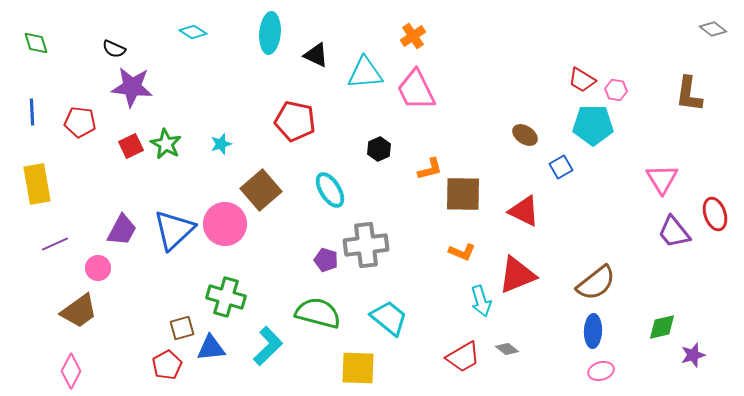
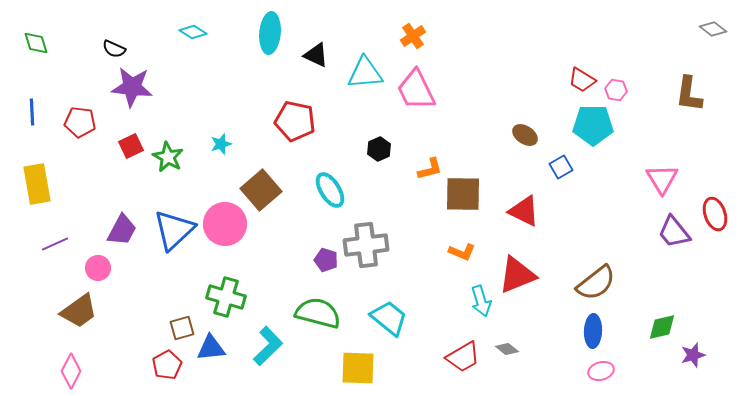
green star at (166, 144): moved 2 px right, 13 px down
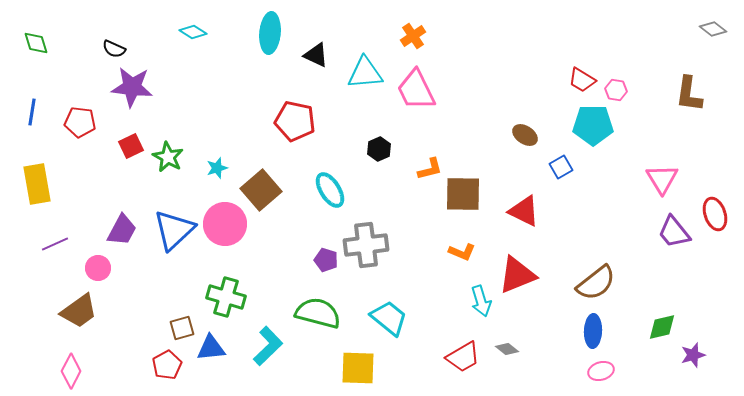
blue line at (32, 112): rotated 12 degrees clockwise
cyan star at (221, 144): moved 4 px left, 24 px down
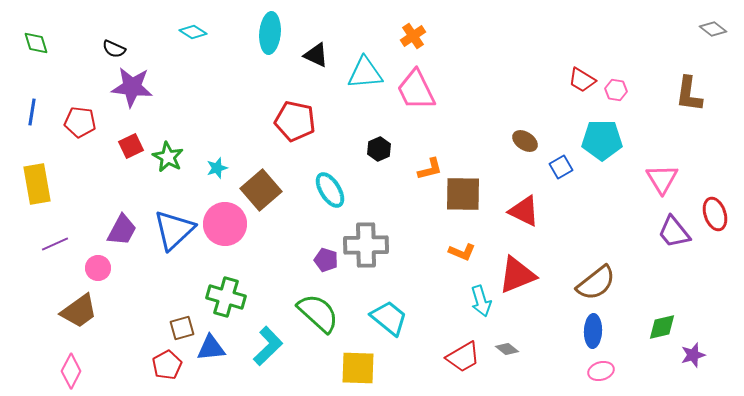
cyan pentagon at (593, 125): moved 9 px right, 15 px down
brown ellipse at (525, 135): moved 6 px down
gray cross at (366, 245): rotated 6 degrees clockwise
green semicircle at (318, 313): rotated 27 degrees clockwise
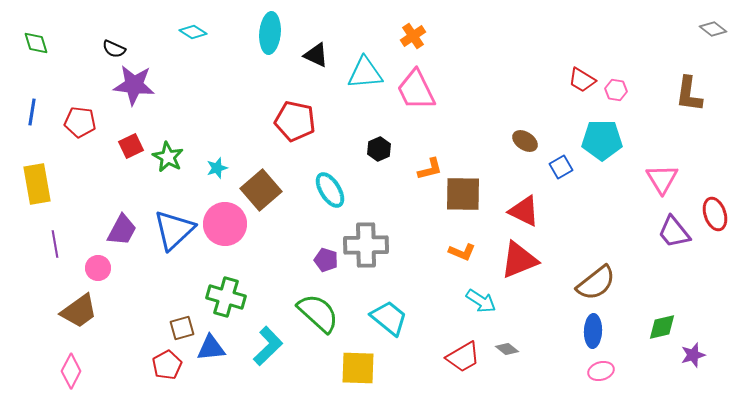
purple star at (132, 87): moved 2 px right, 2 px up
purple line at (55, 244): rotated 76 degrees counterclockwise
red triangle at (517, 275): moved 2 px right, 15 px up
cyan arrow at (481, 301): rotated 40 degrees counterclockwise
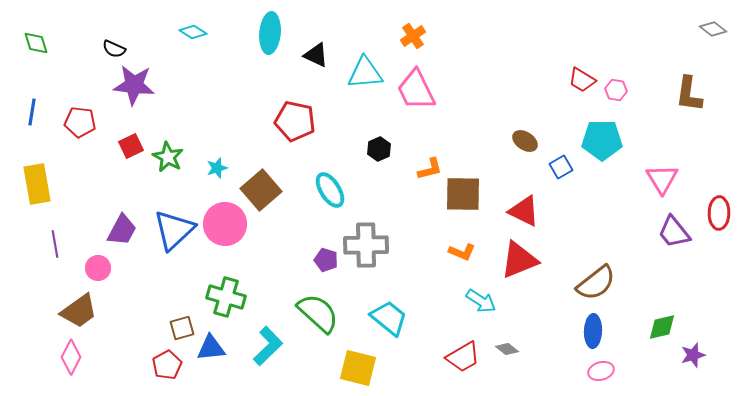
red ellipse at (715, 214): moved 4 px right, 1 px up; rotated 20 degrees clockwise
yellow square at (358, 368): rotated 12 degrees clockwise
pink diamond at (71, 371): moved 14 px up
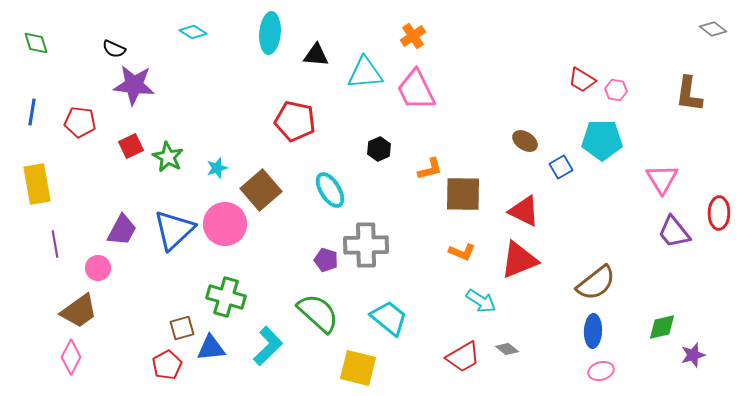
black triangle at (316, 55): rotated 20 degrees counterclockwise
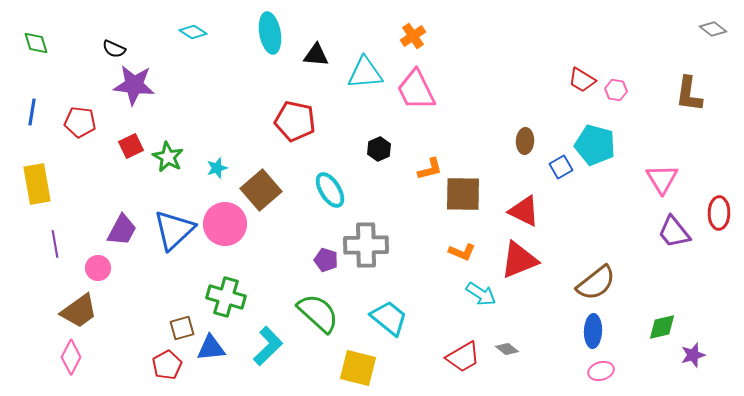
cyan ellipse at (270, 33): rotated 15 degrees counterclockwise
cyan pentagon at (602, 140): moved 7 px left, 5 px down; rotated 15 degrees clockwise
brown ellipse at (525, 141): rotated 60 degrees clockwise
cyan arrow at (481, 301): moved 7 px up
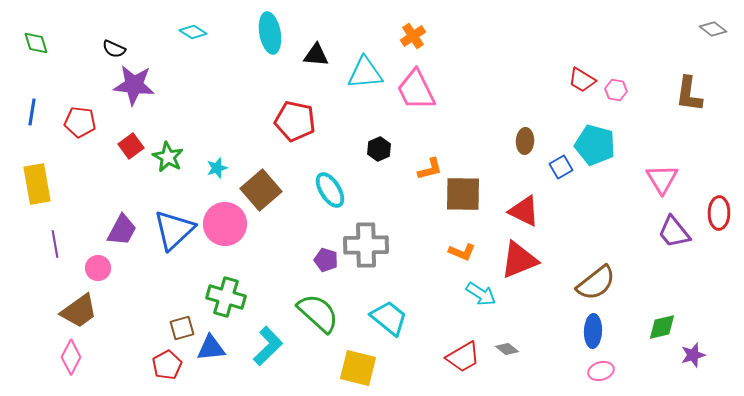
red square at (131, 146): rotated 10 degrees counterclockwise
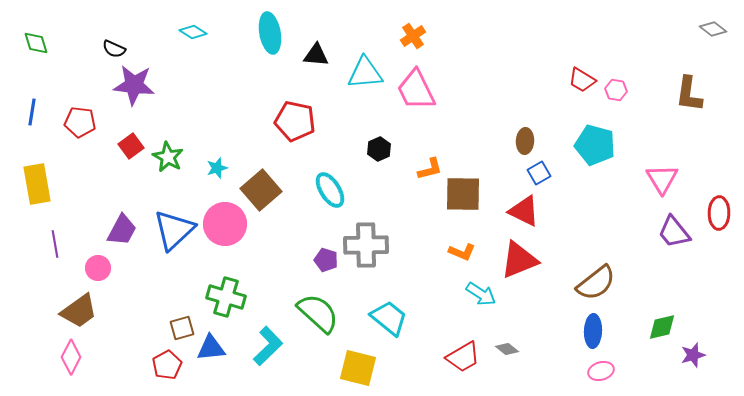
blue square at (561, 167): moved 22 px left, 6 px down
